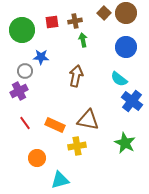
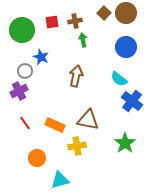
blue star: rotated 21 degrees clockwise
green star: rotated 10 degrees clockwise
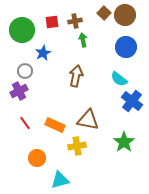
brown circle: moved 1 px left, 2 px down
blue star: moved 2 px right, 4 px up; rotated 21 degrees clockwise
green star: moved 1 px left, 1 px up
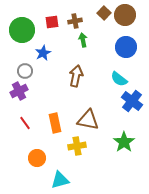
orange rectangle: moved 2 px up; rotated 54 degrees clockwise
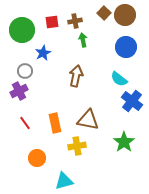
cyan triangle: moved 4 px right, 1 px down
